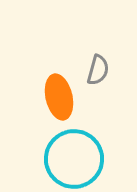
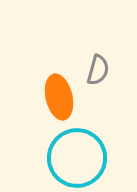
cyan circle: moved 3 px right, 1 px up
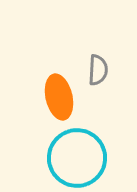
gray semicircle: rotated 12 degrees counterclockwise
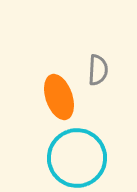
orange ellipse: rotated 6 degrees counterclockwise
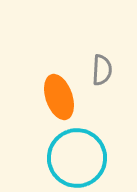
gray semicircle: moved 4 px right
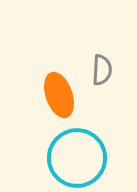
orange ellipse: moved 2 px up
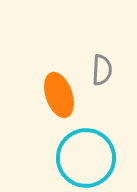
cyan circle: moved 9 px right
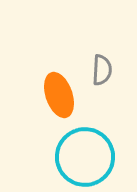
cyan circle: moved 1 px left, 1 px up
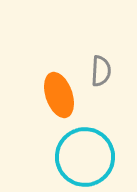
gray semicircle: moved 1 px left, 1 px down
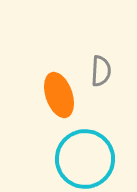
cyan circle: moved 2 px down
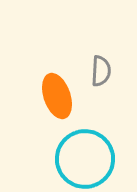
orange ellipse: moved 2 px left, 1 px down
